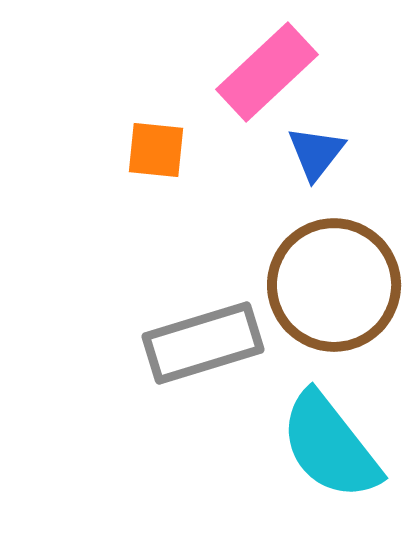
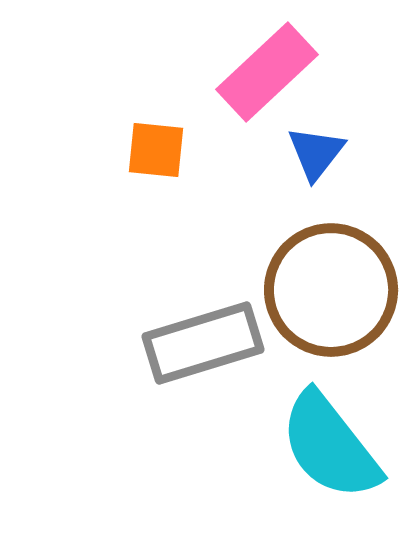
brown circle: moved 3 px left, 5 px down
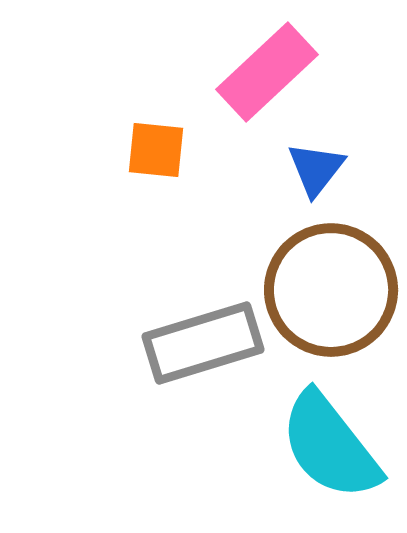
blue triangle: moved 16 px down
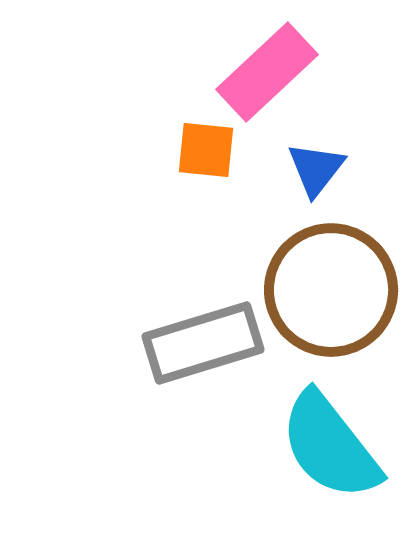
orange square: moved 50 px right
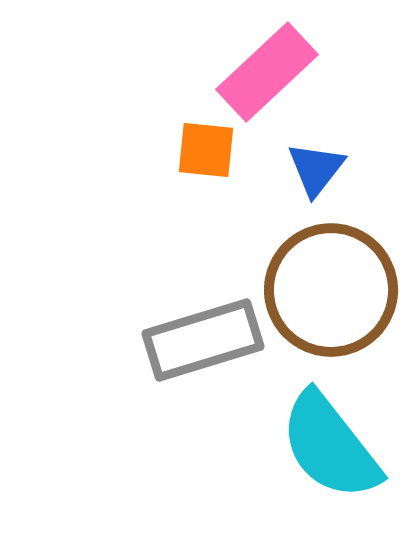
gray rectangle: moved 3 px up
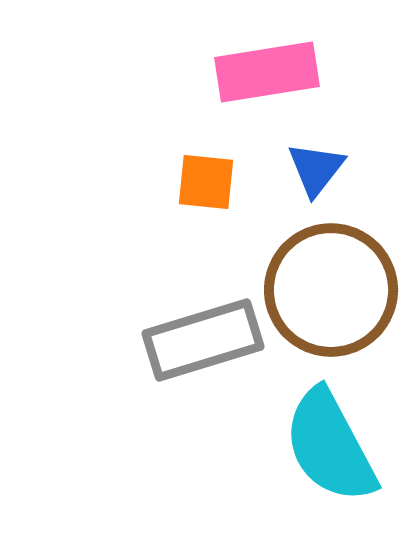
pink rectangle: rotated 34 degrees clockwise
orange square: moved 32 px down
cyan semicircle: rotated 10 degrees clockwise
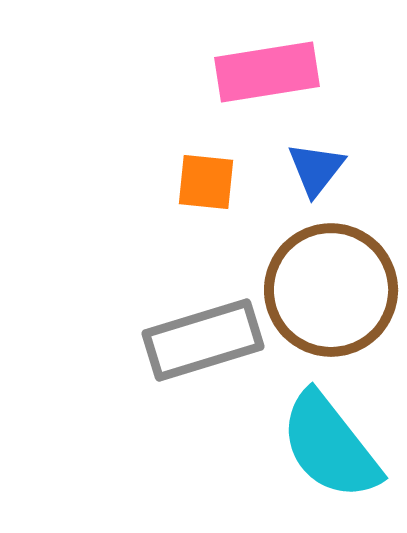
cyan semicircle: rotated 10 degrees counterclockwise
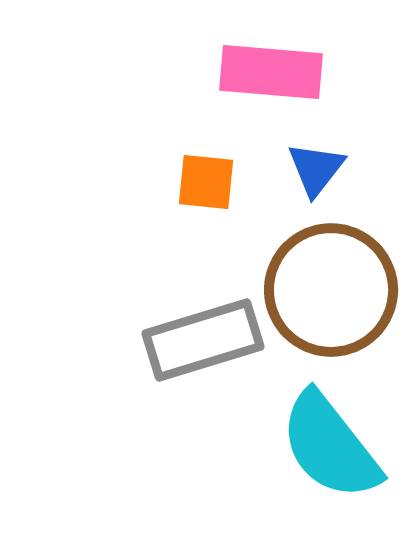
pink rectangle: moved 4 px right; rotated 14 degrees clockwise
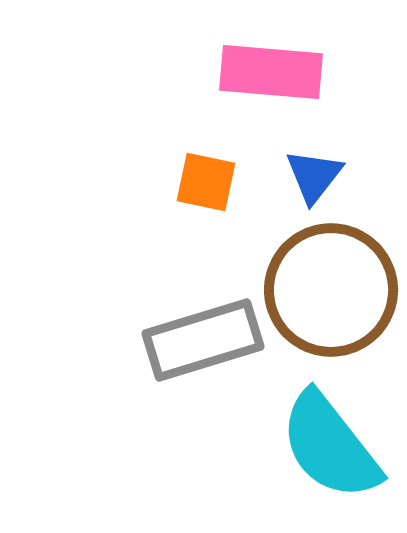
blue triangle: moved 2 px left, 7 px down
orange square: rotated 6 degrees clockwise
